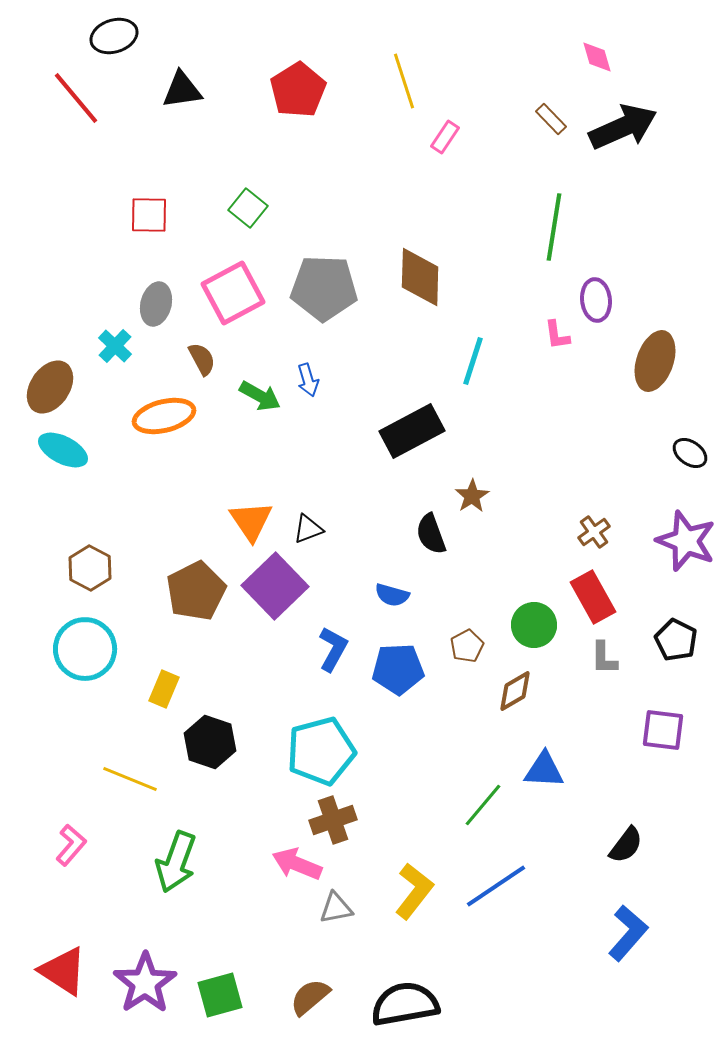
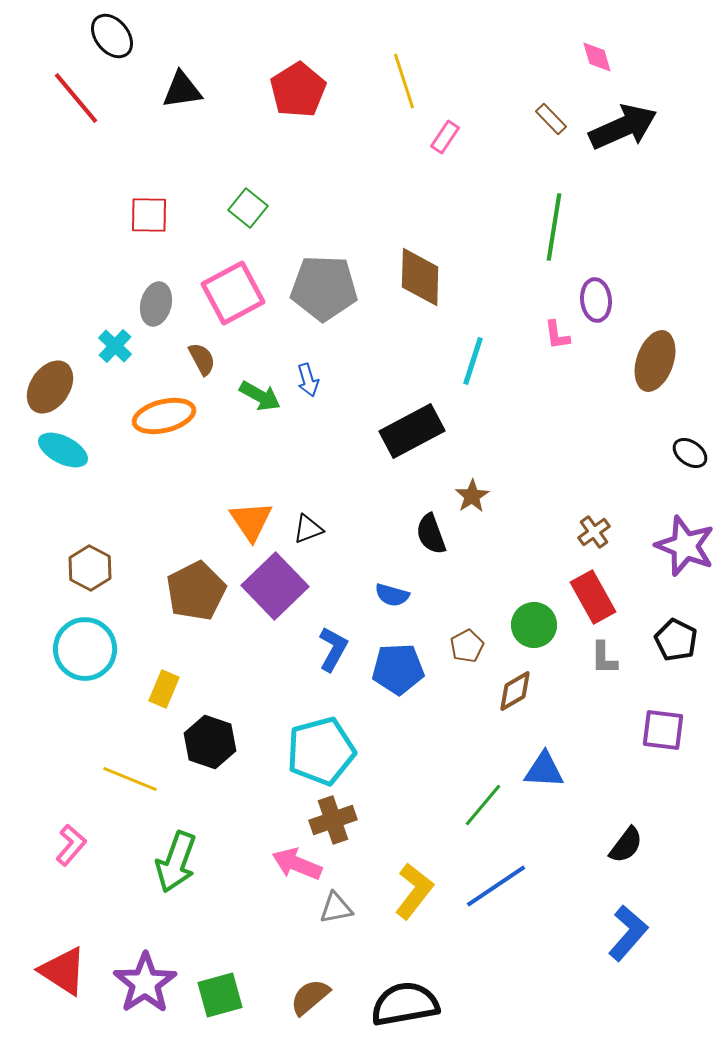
black ellipse at (114, 36): moved 2 px left; rotated 69 degrees clockwise
purple star at (686, 541): moved 1 px left, 5 px down
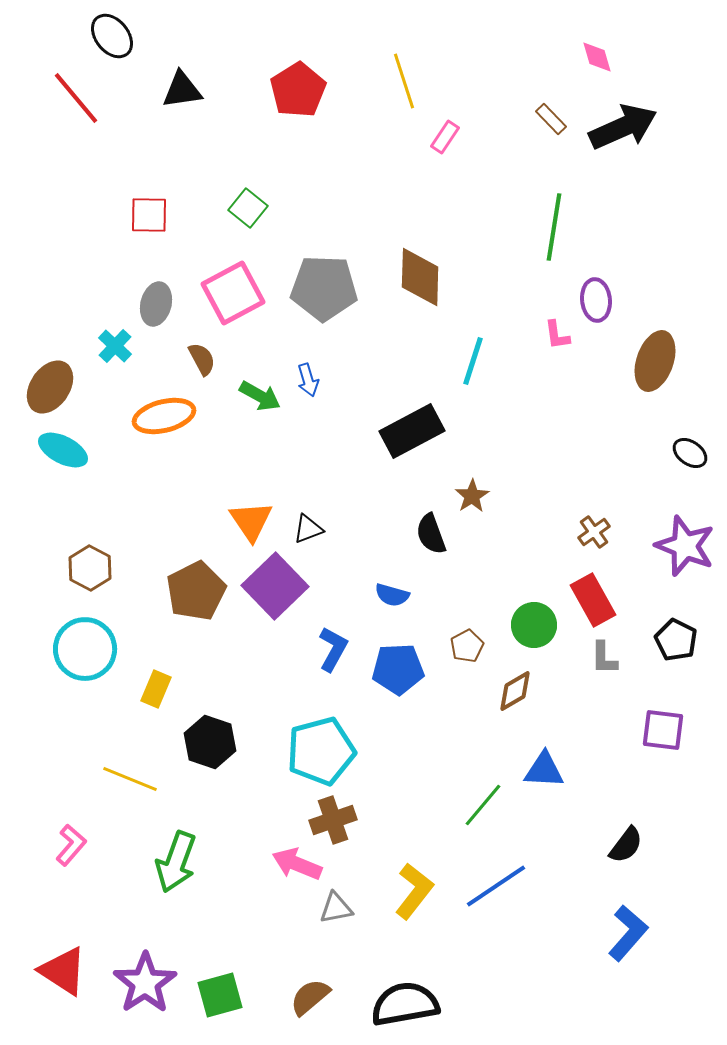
red rectangle at (593, 597): moved 3 px down
yellow rectangle at (164, 689): moved 8 px left
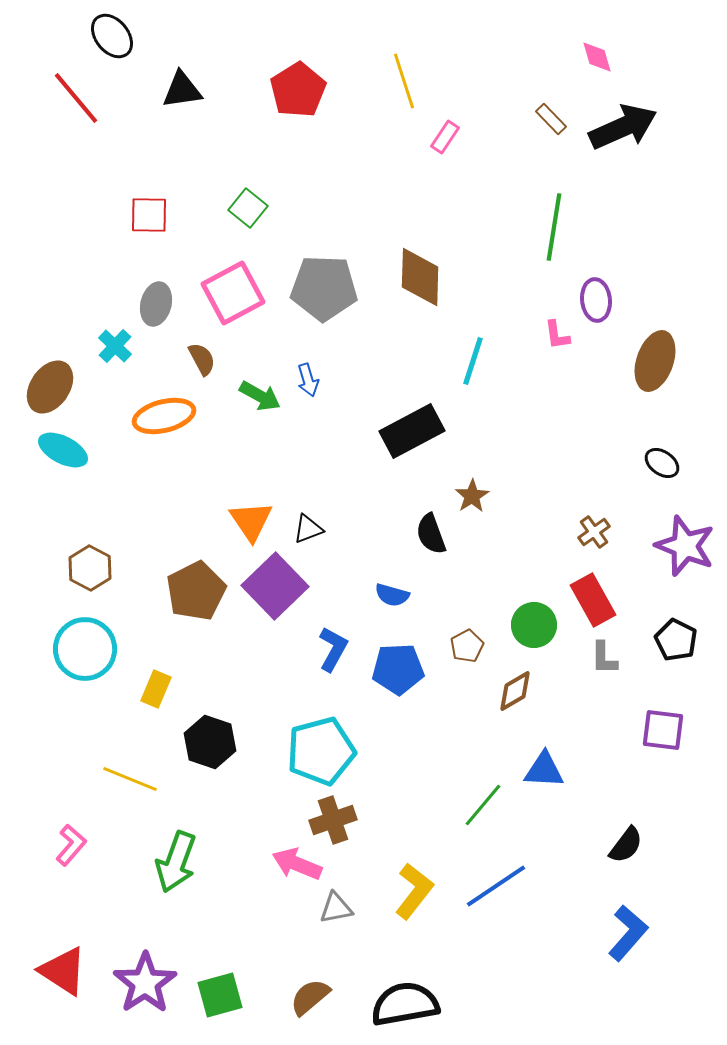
black ellipse at (690, 453): moved 28 px left, 10 px down
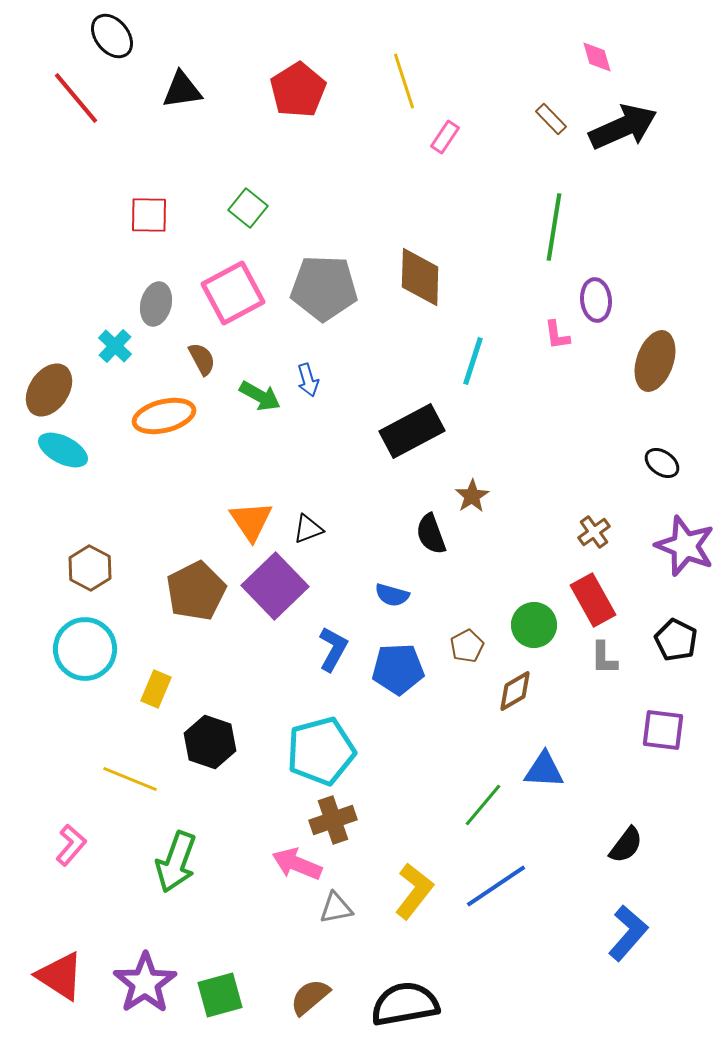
brown ellipse at (50, 387): moved 1 px left, 3 px down
red triangle at (63, 971): moved 3 px left, 5 px down
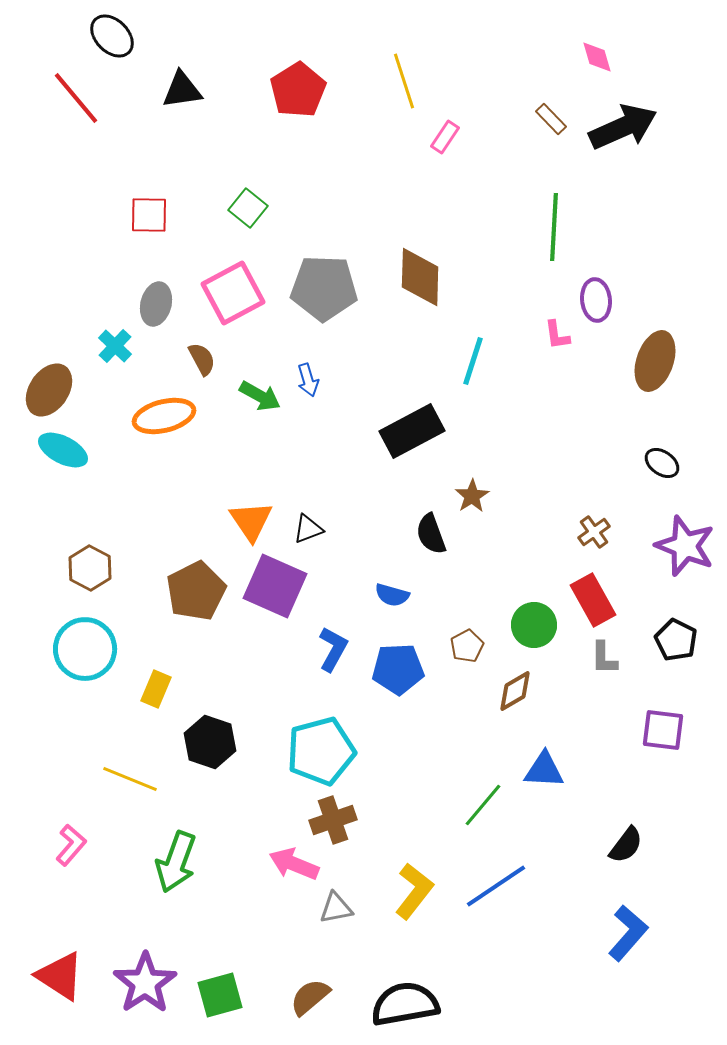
black ellipse at (112, 36): rotated 6 degrees counterclockwise
green line at (554, 227): rotated 6 degrees counterclockwise
purple square at (275, 586): rotated 22 degrees counterclockwise
pink arrow at (297, 864): moved 3 px left
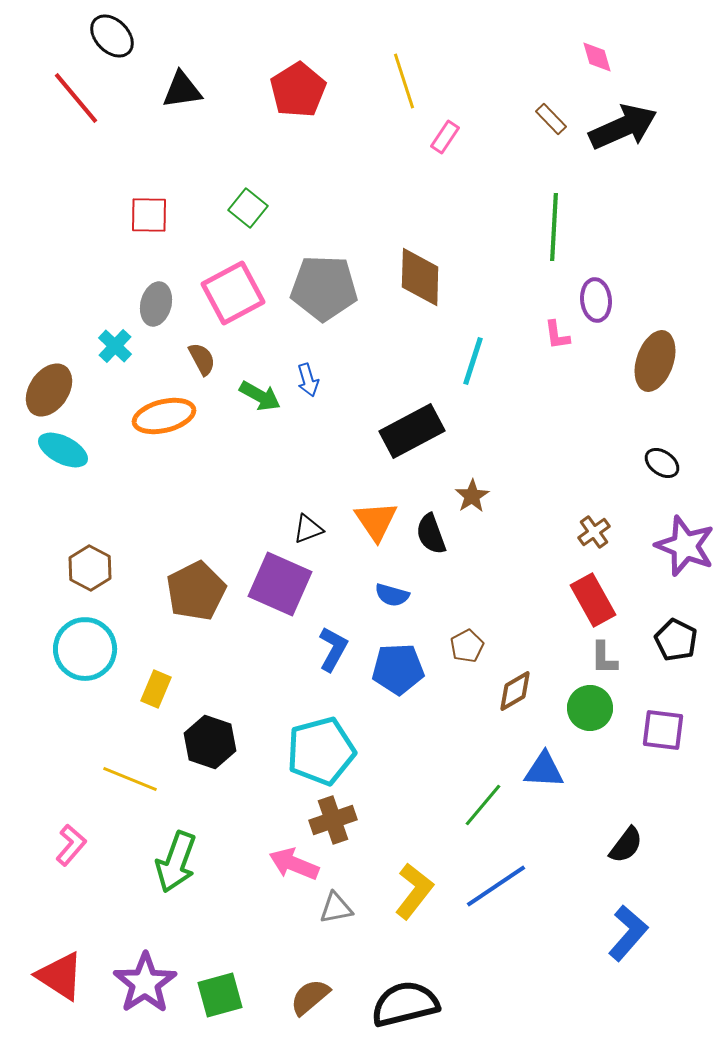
orange triangle at (251, 521): moved 125 px right
purple square at (275, 586): moved 5 px right, 2 px up
green circle at (534, 625): moved 56 px right, 83 px down
black semicircle at (405, 1004): rotated 4 degrees counterclockwise
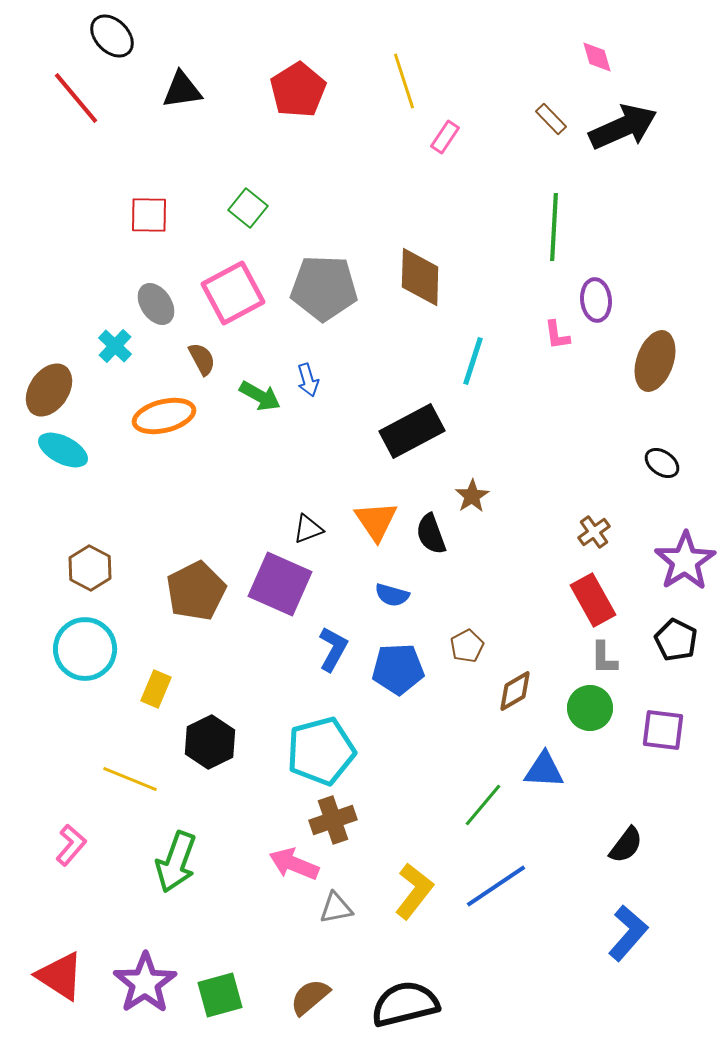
gray ellipse at (156, 304): rotated 48 degrees counterclockwise
purple star at (685, 546): moved 15 px down; rotated 18 degrees clockwise
black hexagon at (210, 742): rotated 15 degrees clockwise
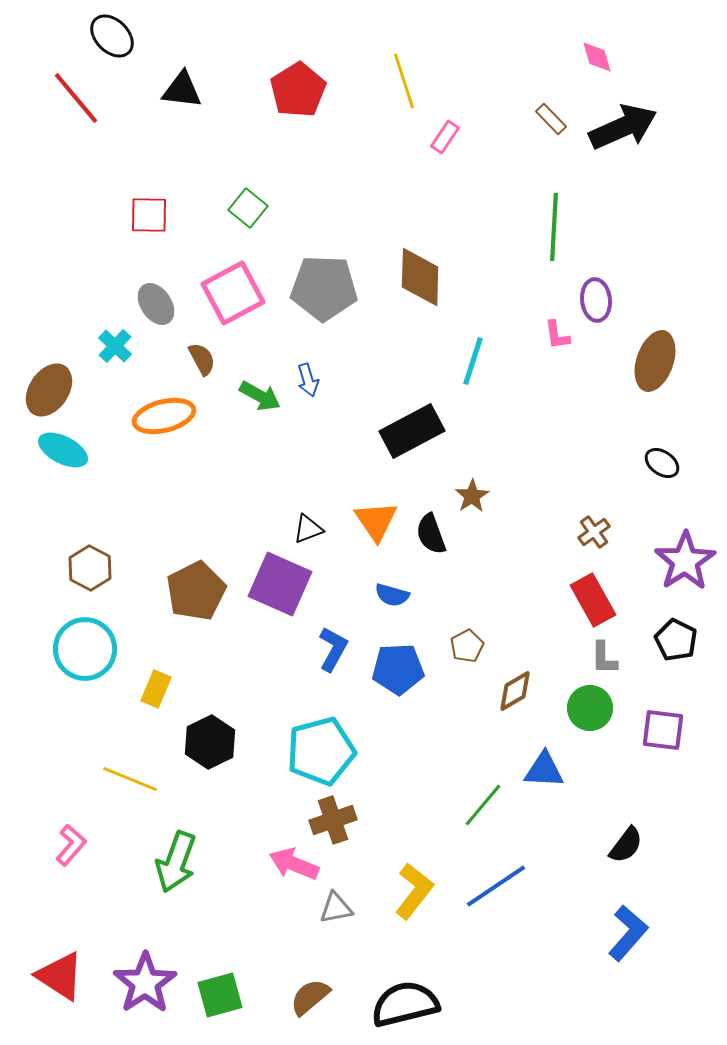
black triangle at (182, 90): rotated 15 degrees clockwise
